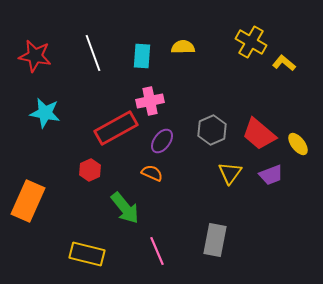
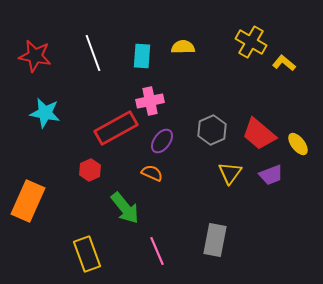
yellow rectangle: rotated 56 degrees clockwise
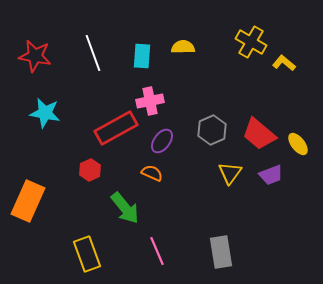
gray rectangle: moved 6 px right, 12 px down; rotated 20 degrees counterclockwise
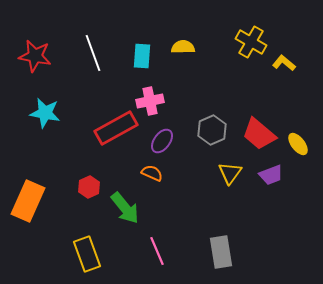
red hexagon: moved 1 px left, 17 px down
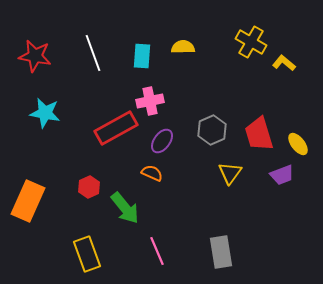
red trapezoid: rotated 33 degrees clockwise
purple trapezoid: moved 11 px right
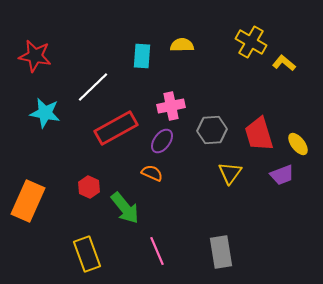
yellow semicircle: moved 1 px left, 2 px up
white line: moved 34 px down; rotated 66 degrees clockwise
pink cross: moved 21 px right, 5 px down
gray hexagon: rotated 20 degrees clockwise
red hexagon: rotated 10 degrees counterclockwise
